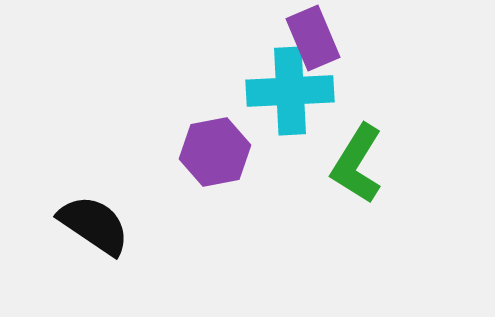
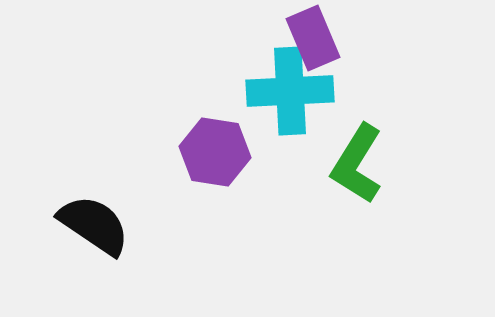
purple hexagon: rotated 20 degrees clockwise
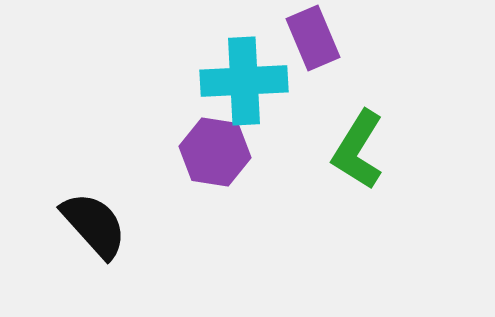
cyan cross: moved 46 px left, 10 px up
green L-shape: moved 1 px right, 14 px up
black semicircle: rotated 14 degrees clockwise
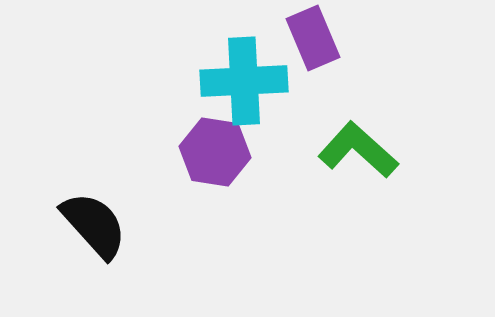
green L-shape: rotated 100 degrees clockwise
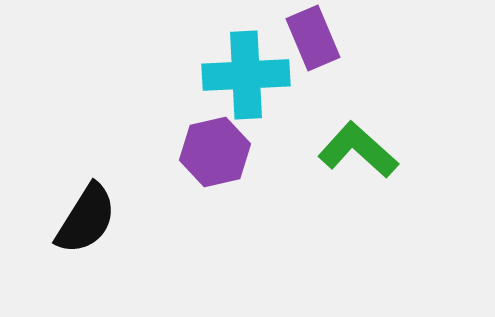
cyan cross: moved 2 px right, 6 px up
purple hexagon: rotated 22 degrees counterclockwise
black semicircle: moved 8 px left, 6 px up; rotated 74 degrees clockwise
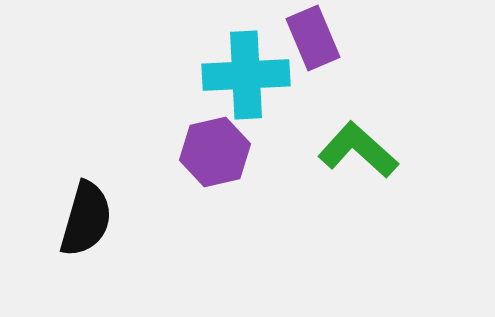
black semicircle: rotated 16 degrees counterclockwise
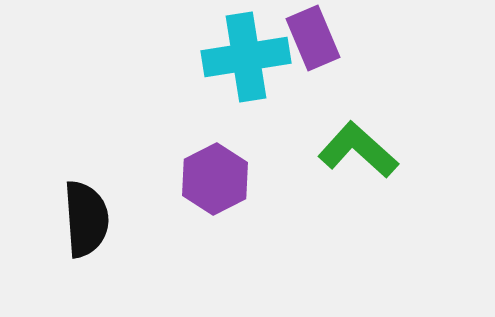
cyan cross: moved 18 px up; rotated 6 degrees counterclockwise
purple hexagon: moved 27 px down; rotated 14 degrees counterclockwise
black semicircle: rotated 20 degrees counterclockwise
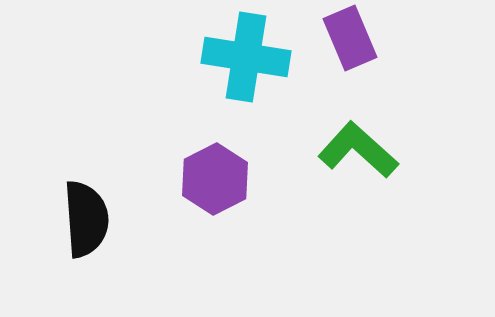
purple rectangle: moved 37 px right
cyan cross: rotated 18 degrees clockwise
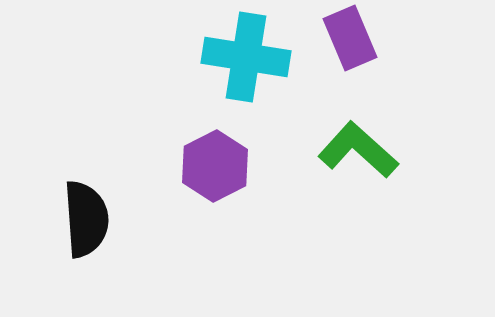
purple hexagon: moved 13 px up
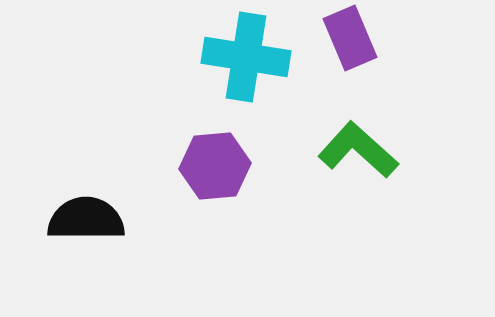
purple hexagon: rotated 22 degrees clockwise
black semicircle: rotated 86 degrees counterclockwise
